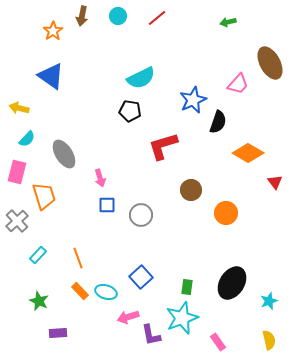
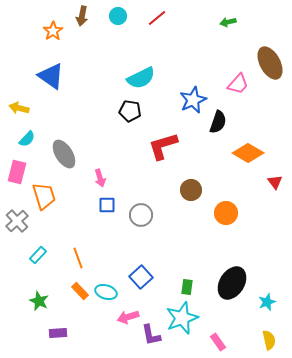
cyan star at (269, 301): moved 2 px left, 1 px down
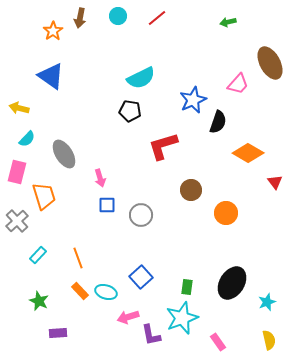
brown arrow at (82, 16): moved 2 px left, 2 px down
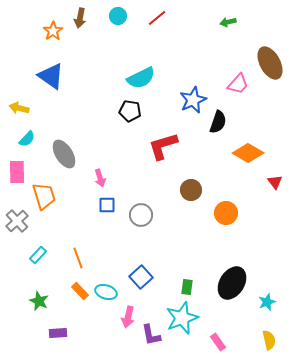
pink rectangle at (17, 172): rotated 15 degrees counterclockwise
pink arrow at (128, 317): rotated 60 degrees counterclockwise
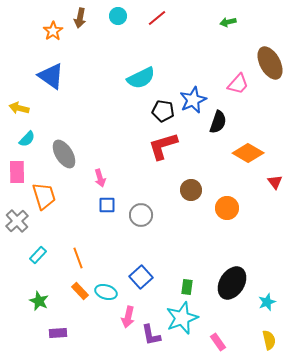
black pentagon at (130, 111): moved 33 px right
orange circle at (226, 213): moved 1 px right, 5 px up
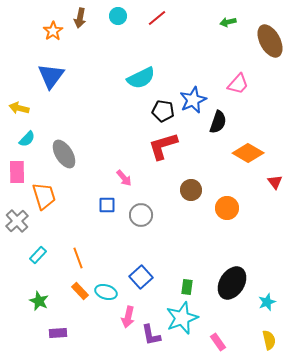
brown ellipse at (270, 63): moved 22 px up
blue triangle at (51, 76): rotated 32 degrees clockwise
pink arrow at (100, 178): moved 24 px right; rotated 24 degrees counterclockwise
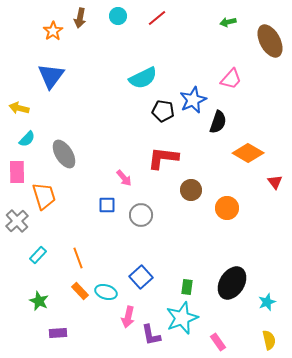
cyan semicircle at (141, 78): moved 2 px right
pink trapezoid at (238, 84): moved 7 px left, 5 px up
red L-shape at (163, 146): moved 12 px down; rotated 24 degrees clockwise
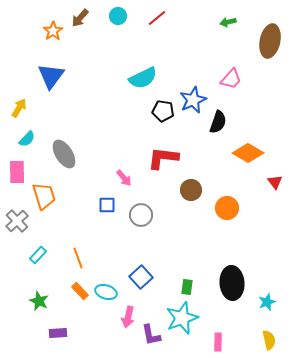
brown arrow at (80, 18): rotated 30 degrees clockwise
brown ellipse at (270, 41): rotated 40 degrees clockwise
yellow arrow at (19, 108): rotated 108 degrees clockwise
black ellipse at (232, 283): rotated 36 degrees counterclockwise
pink rectangle at (218, 342): rotated 36 degrees clockwise
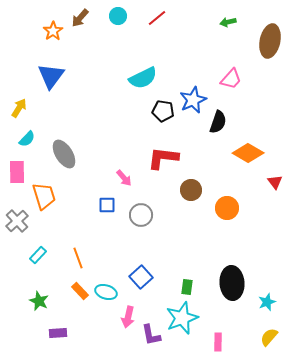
yellow semicircle at (269, 340): moved 3 px up; rotated 126 degrees counterclockwise
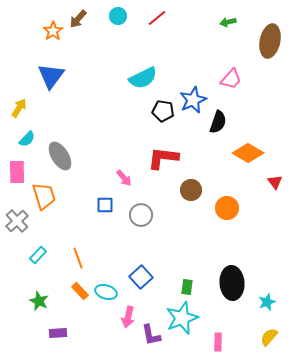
brown arrow at (80, 18): moved 2 px left, 1 px down
gray ellipse at (64, 154): moved 4 px left, 2 px down
blue square at (107, 205): moved 2 px left
